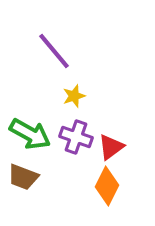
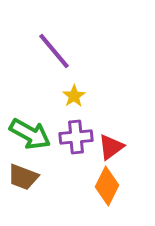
yellow star: rotated 15 degrees counterclockwise
purple cross: rotated 24 degrees counterclockwise
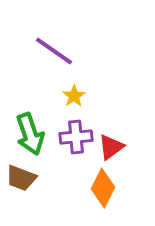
purple line: rotated 15 degrees counterclockwise
green arrow: rotated 42 degrees clockwise
brown trapezoid: moved 2 px left, 1 px down
orange diamond: moved 4 px left, 2 px down
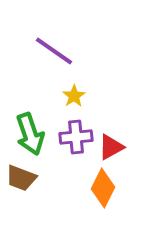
red triangle: rotated 8 degrees clockwise
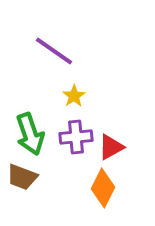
brown trapezoid: moved 1 px right, 1 px up
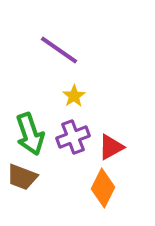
purple line: moved 5 px right, 1 px up
purple cross: moved 3 px left; rotated 16 degrees counterclockwise
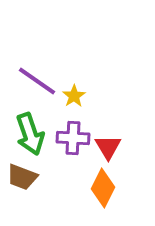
purple line: moved 22 px left, 31 px down
purple cross: moved 1 px down; rotated 24 degrees clockwise
red triangle: moved 3 px left; rotated 32 degrees counterclockwise
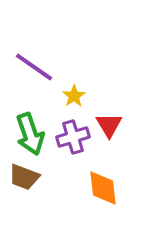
purple line: moved 3 px left, 14 px up
purple cross: moved 1 px up; rotated 20 degrees counterclockwise
red triangle: moved 1 px right, 22 px up
brown trapezoid: moved 2 px right
orange diamond: rotated 33 degrees counterclockwise
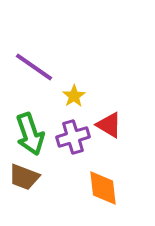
red triangle: rotated 28 degrees counterclockwise
